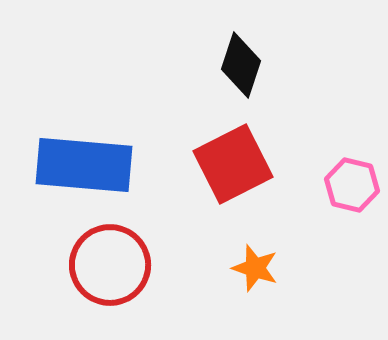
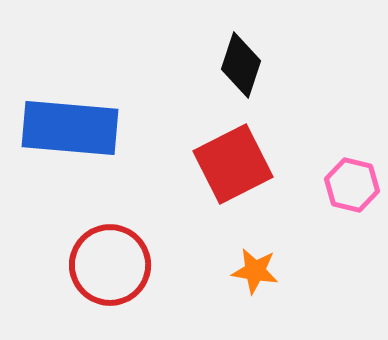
blue rectangle: moved 14 px left, 37 px up
orange star: moved 3 px down; rotated 9 degrees counterclockwise
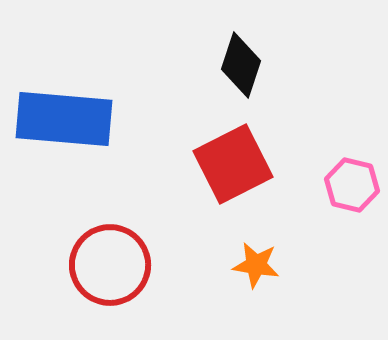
blue rectangle: moved 6 px left, 9 px up
orange star: moved 1 px right, 6 px up
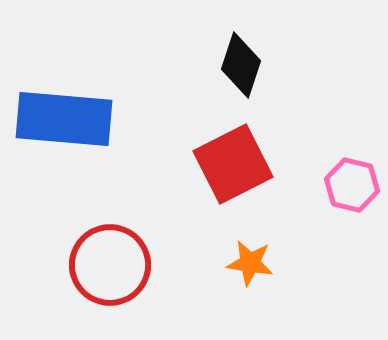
orange star: moved 6 px left, 2 px up
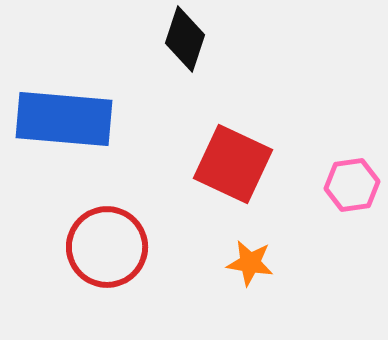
black diamond: moved 56 px left, 26 px up
red square: rotated 38 degrees counterclockwise
pink hexagon: rotated 22 degrees counterclockwise
red circle: moved 3 px left, 18 px up
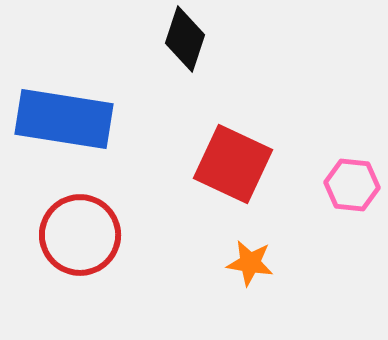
blue rectangle: rotated 4 degrees clockwise
pink hexagon: rotated 14 degrees clockwise
red circle: moved 27 px left, 12 px up
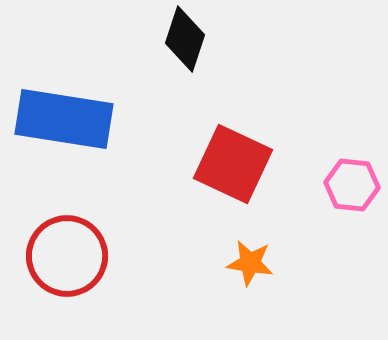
red circle: moved 13 px left, 21 px down
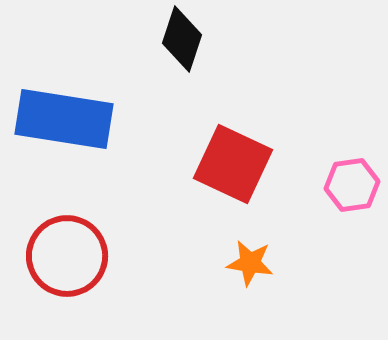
black diamond: moved 3 px left
pink hexagon: rotated 14 degrees counterclockwise
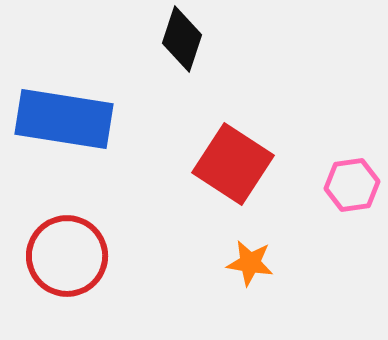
red square: rotated 8 degrees clockwise
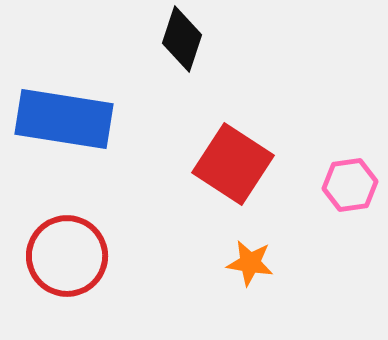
pink hexagon: moved 2 px left
